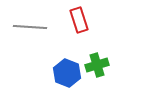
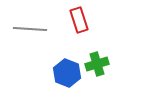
gray line: moved 2 px down
green cross: moved 1 px up
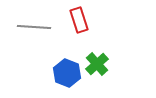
gray line: moved 4 px right, 2 px up
green cross: rotated 25 degrees counterclockwise
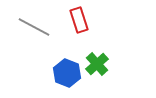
gray line: rotated 24 degrees clockwise
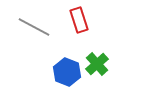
blue hexagon: moved 1 px up
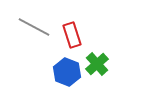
red rectangle: moved 7 px left, 15 px down
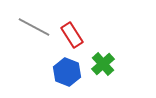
red rectangle: rotated 15 degrees counterclockwise
green cross: moved 6 px right
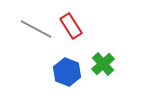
gray line: moved 2 px right, 2 px down
red rectangle: moved 1 px left, 9 px up
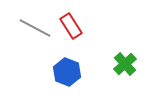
gray line: moved 1 px left, 1 px up
green cross: moved 22 px right
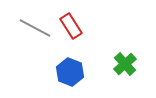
blue hexagon: moved 3 px right
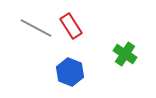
gray line: moved 1 px right
green cross: moved 10 px up; rotated 15 degrees counterclockwise
